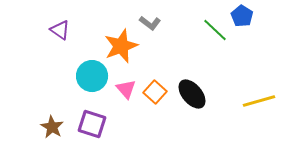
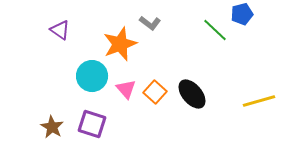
blue pentagon: moved 2 px up; rotated 25 degrees clockwise
orange star: moved 1 px left, 2 px up
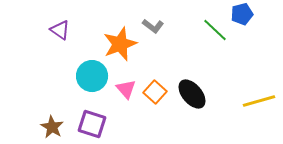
gray L-shape: moved 3 px right, 3 px down
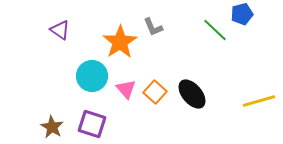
gray L-shape: moved 1 px down; rotated 30 degrees clockwise
orange star: moved 2 px up; rotated 12 degrees counterclockwise
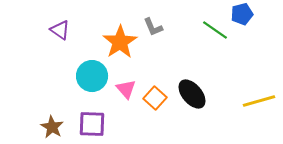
green line: rotated 8 degrees counterclockwise
orange square: moved 6 px down
purple square: rotated 16 degrees counterclockwise
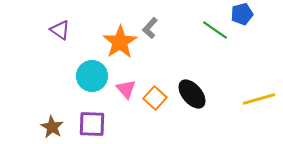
gray L-shape: moved 3 px left, 1 px down; rotated 65 degrees clockwise
yellow line: moved 2 px up
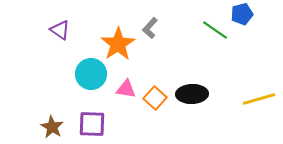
orange star: moved 2 px left, 2 px down
cyan circle: moved 1 px left, 2 px up
pink triangle: rotated 40 degrees counterclockwise
black ellipse: rotated 52 degrees counterclockwise
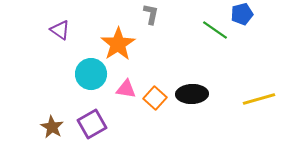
gray L-shape: moved 1 px right, 14 px up; rotated 150 degrees clockwise
purple square: rotated 32 degrees counterclockwise
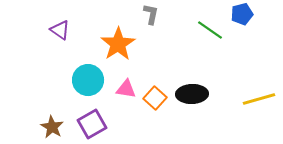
green line: moved 5 px left
cyan circle: moved 3 px left, 6 px down
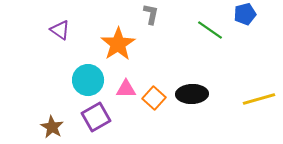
blue pentagon: moved 3 px right
pink triangle: rotated 10 degrees counterclockwise
orange square: moved 1 px left
purple square: moved 4 px right, 7 px up
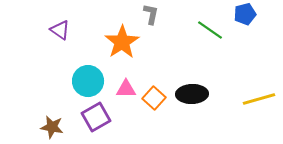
orange star: moved 4 px right, 2 px up
cyan circle: moved 1 px down
brown star: rotated 20 degrees counterclockwise
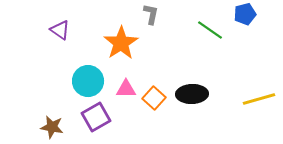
orange star: moved 1 px left, 1 px down
